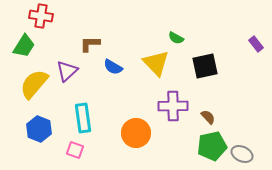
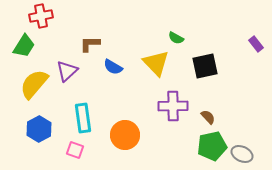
red cross: rotated 20 degrees counterclockwise
blue hexagon: rotated 10 degrees clockwise
orange circle: moved 11 px left, 2 px down
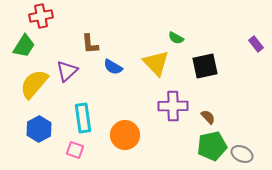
brown L-shape: rotated 95 degrees counterclockwise
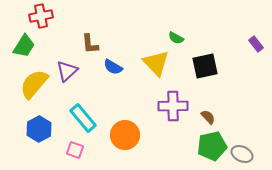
cyan rectangle: rotated 32 degrees counterclockwise
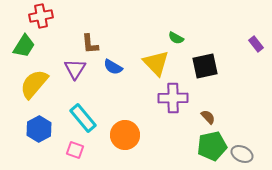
purple triangle: moved 8 px right, 2 px up; rotated 15 degrees counterclockwise
purple cross: moved 8 px up
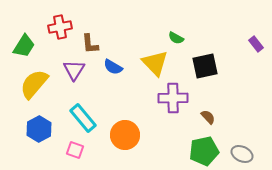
red cross: moved 19 px right, 11 px down
yellow triangle: moved 1 px left
purple triangle: moved 1 px left, 1 px down
green pentagon: moved 8 px left, 5 px down
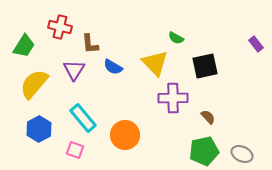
red cross: rotated 25 degrees clockwise
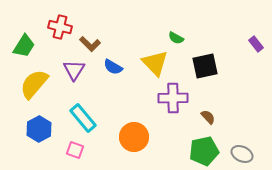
brown L-shape: rotated 40 degrees counterclockwise
orange circle: moved 9 px right, 2 px down
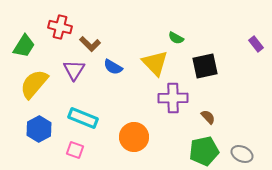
cyan rectangle: rotated 28 degrees counterclockwise
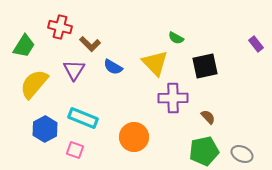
blue hexagon: moved 6 px right
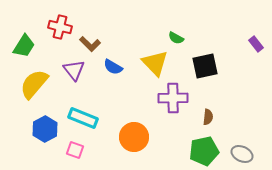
purple triangle: rotated 10 degrees counterclockwise
brown semicircle: rotated 49 degrees clockwise
